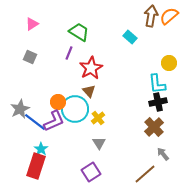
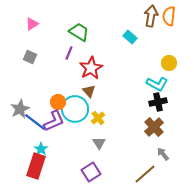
orange semicircle: rotated 42 degrees counterclockwise
cyan L-shape: rotated 55 degrees counterclockwise
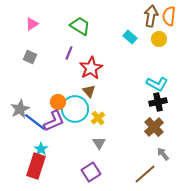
green trapezoid: moved 1 px right, 6 px up
yellow circle: moved 10 px left, 24 px up
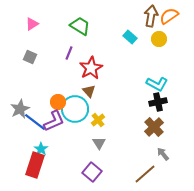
orange semicircle: rotated 48 degrees clockwise
yellow cross: moved 2 px down
red rectangle: moved 1 px left, 1 px up
purple square: moved 1 px right; rotated 18 degrees counterclockwise
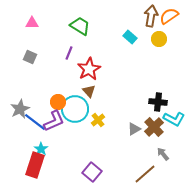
pink triangle: moved 1 px up; rotated 32 degrees clockwise
red star: moved 2 px left, 1 px down
cyan L-shape: moved 17 px right, 35 px down
black cross: rotated 18 degrees clockwise
gray triangle: moved 35 px right, 14 px up; rotated 32 degrees clockwise
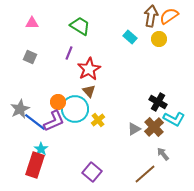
black cross: rotated 24 degrees clockwise
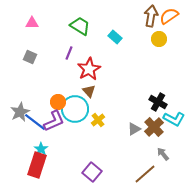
cyan rectangle: moved 15 px left
gray star: moved 3 px down
red rectangle: moved 2 px right
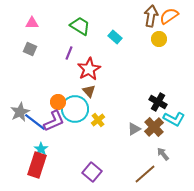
gray square: moved 8 px up
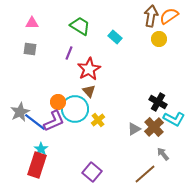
gray square: rotated 16 degrees counterclockwise
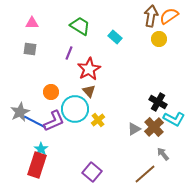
orange circle: moved 7 px left, 10 px up
blue line: rotated 10 degrees counterclockwise
